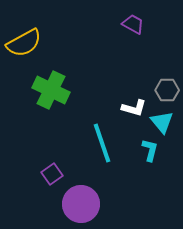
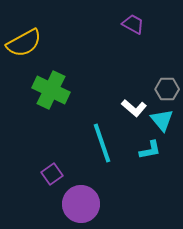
gray hexagon: moved 1 px up
white L-shape: rotated 25 degrees clockwise
cyan triangle: moved 2 px up
cyan L-shape: rotated 65 degrees clockwise
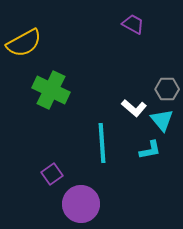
cyan line: rotated 15 degrees clockwise
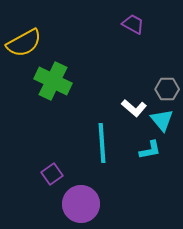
green cross: moved 2 px right, 9 px up
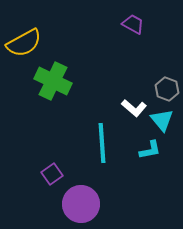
gray hexagon: rotated 20 degrees clockwise
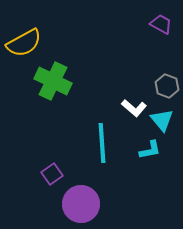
purple trapezoid: moved 28 px right
gray hexagon: moved 3 px up
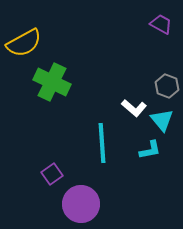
green cross: moved 1 px left, 1 px down
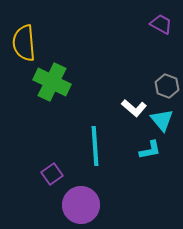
yellow semicircle: rotated 114 degrees clockwise
cyan line: moved 7 px left, 3 px down
purple circle: moved 1 px down
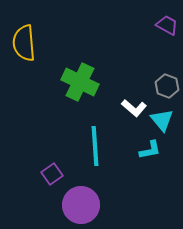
purple trapezoid: moved 6 px right, 1 px down
green cross: moved 28 px right
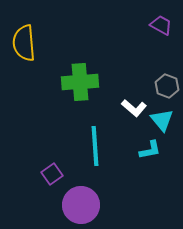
purple trapezoid: moved 6 px left
green cross: rotated 30 degrees counterclockwise
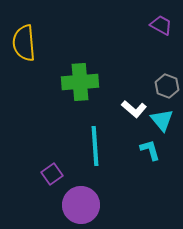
white L-shape: moved 1 px down
cyan L-shape: rotated 95 degrees counterclockwise
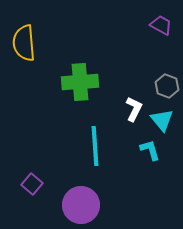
white L-shape: rotated 105 degrees counterclockwise
purple square: moved 20 px left, 10 px down; rotated 15 degrees counterclockwise
